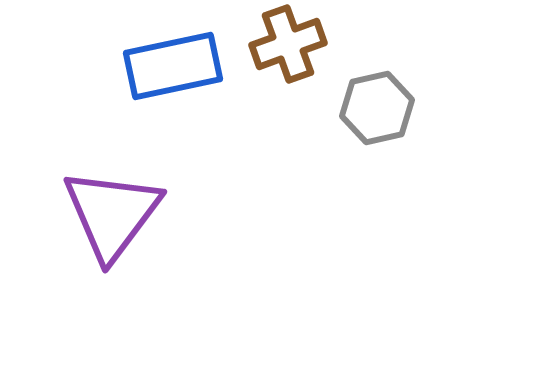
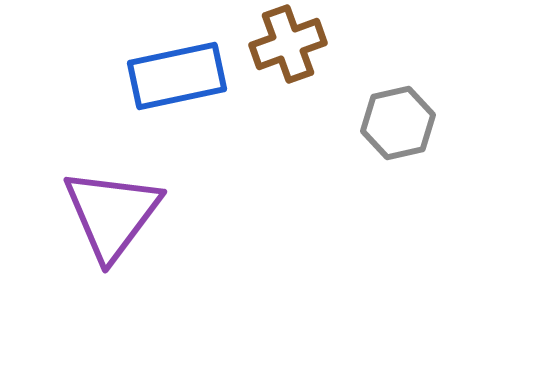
blue rectangle: moved 4 px right, 10 px down
gray hexagon: moved 21 px right, 15 px down
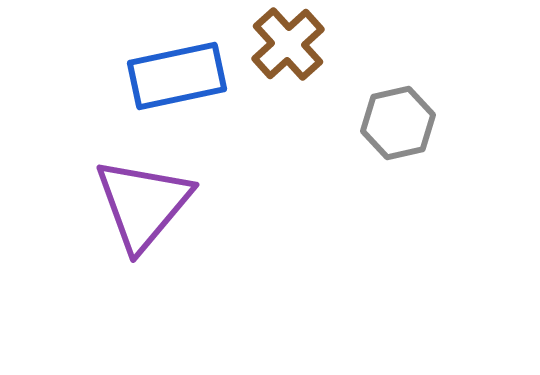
brown cross: rotated 22 degrees counterclockwise
purple triangle: moved 31 px right, 10 px up; rotated 3 degrees clockwise
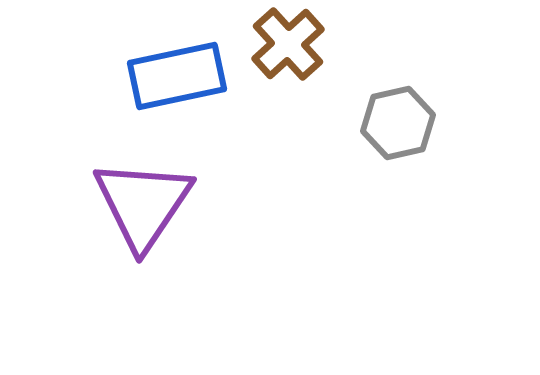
purple triangle: rotated 6 degrees counterclockwise
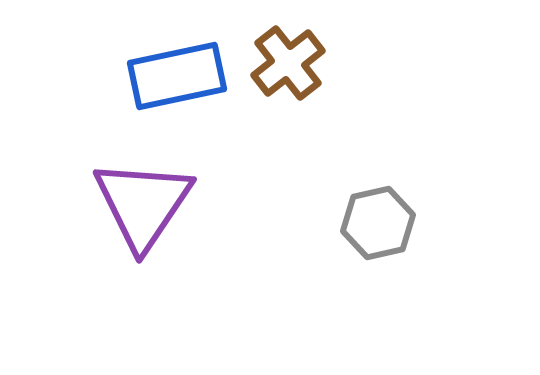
brown cross: moved 19 px down; rotated 4 degrees clockwise
gray hexagon: moved 20 px left, 100 px down
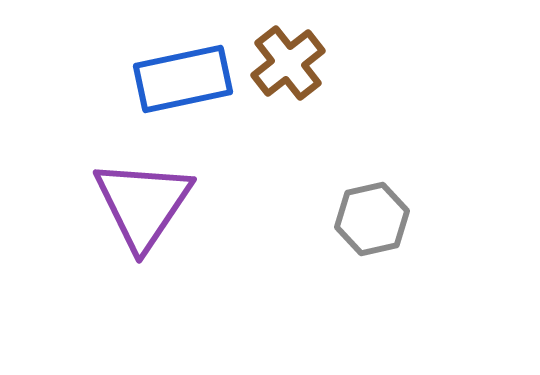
blue rectangle: moved 6 px right, 3 px down
gray hexagon: moved 6 px left, 4 px up
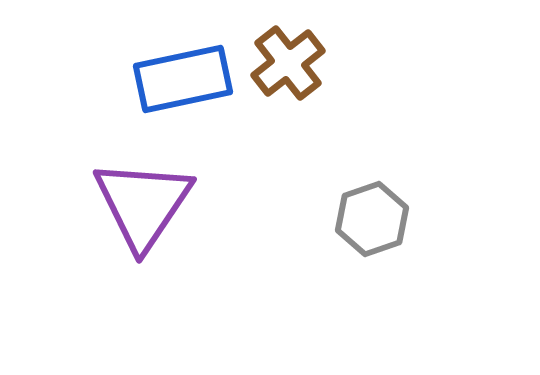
gray hexagon: rotated 6 degrees counterclockwise
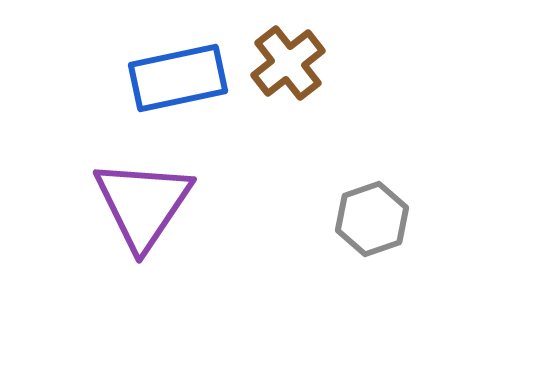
blue rectangle: moved 5 px left, 1 px up
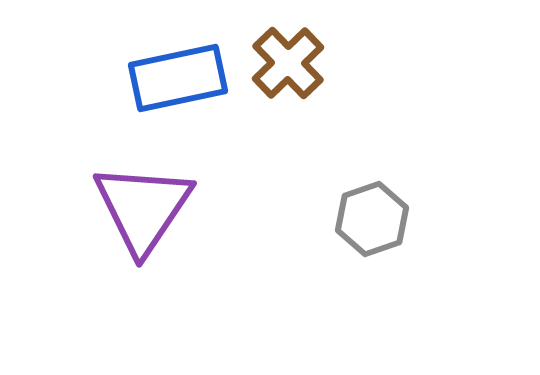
brown cross: rotated 6 degrees counterclockwise
purple triangle: moved 4 px down
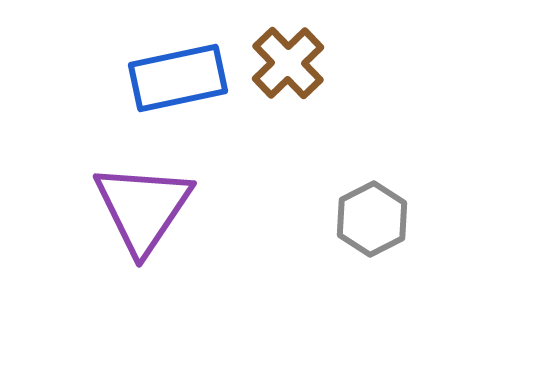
gray hexagon: rotated 8 degrees counterclockwise
